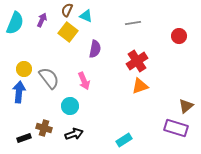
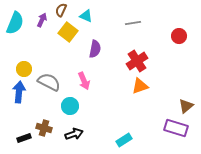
brown semicircle: moved 6 px left
gray semicircle: moved 4 px down; rotated 25 degrees counterclockwise
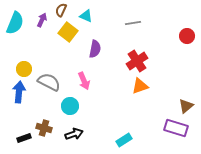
red circle: moved 8 px right
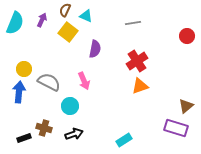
brown semicircle: moved 4 px right
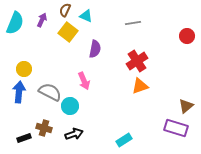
gray semicircle: moved 1 px right, 10 px down
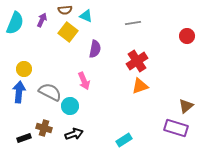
brown semicircle: rotated 120 degrees counterclockwise
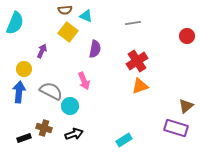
purple arrow: moved 31 px down
gray semicircle: moved 1 px right, 1 px up
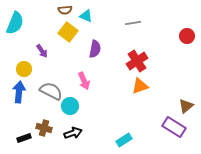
purple arrow: rotated 120 degrees clockwise
purple rectangle: moved 2 px left, 1 px up; rotated 15 degrees clockwise
black arrow: moved 1 px left, 1 px up
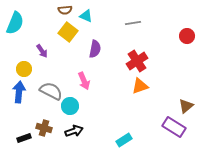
black arrow: moved 1 px right, 2 px up
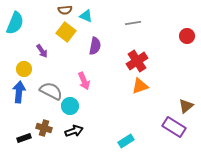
yellow square: moved 2 px left
purple semicircle: moved 3 px up
cyan rectangle: moved 2 px right, 1 px down
